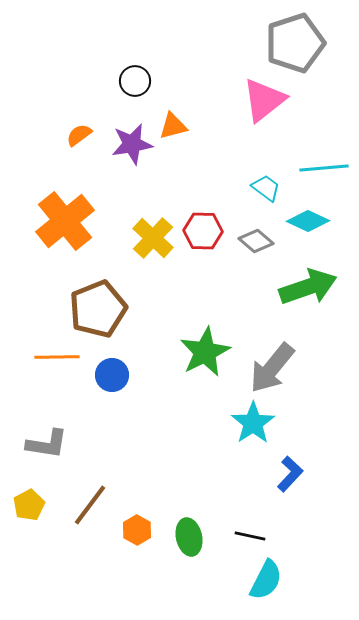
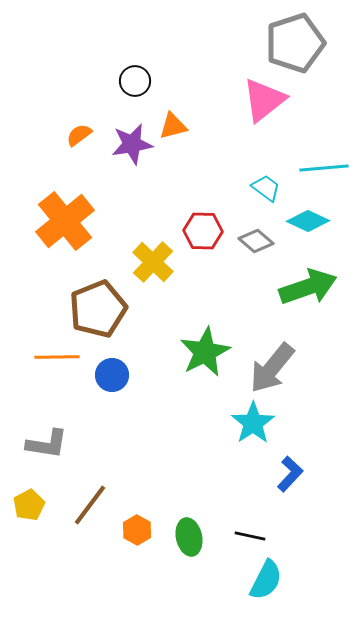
yellow cross: moved 24 px down
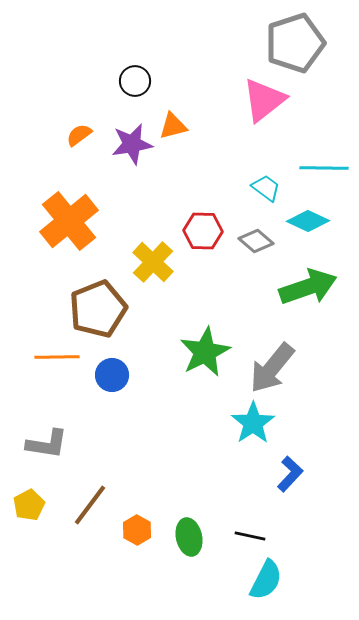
cyan line: rotated 6 degrees clockwise
orange cross: moved 4 px right
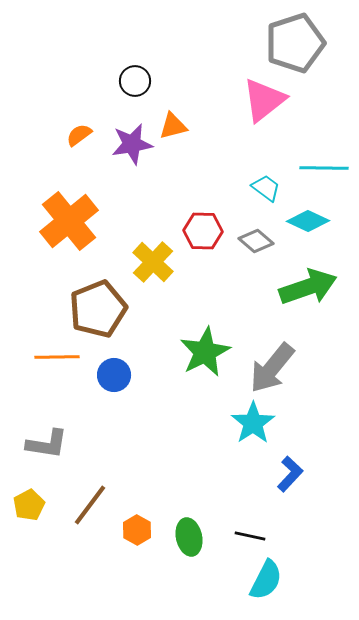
blue circle: moved 2 px right
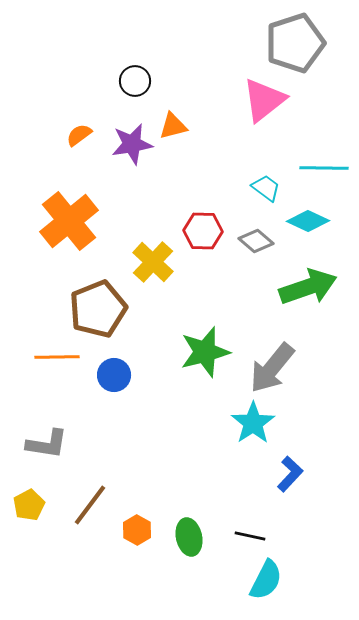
green star: rotated 12 degrees clockwise
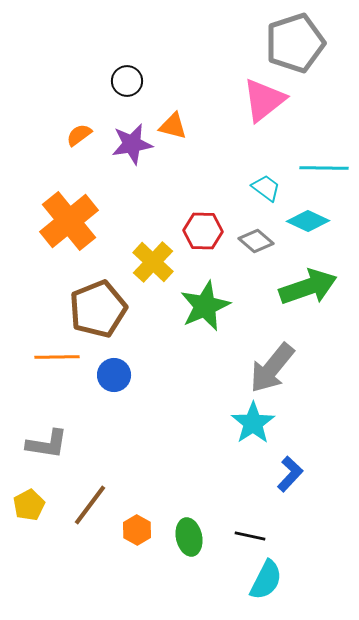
black circle: moved 8 px left
orange triangle: rotated 28 degrees clockwise
green star: moved 46 px up; rotated 9 degrees counterclockwise
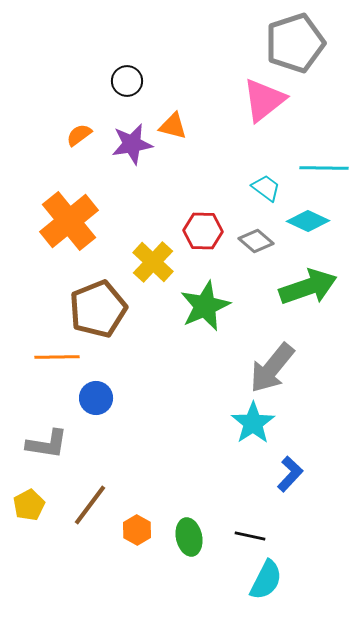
blue circle: moved 18 px left, 23 px down
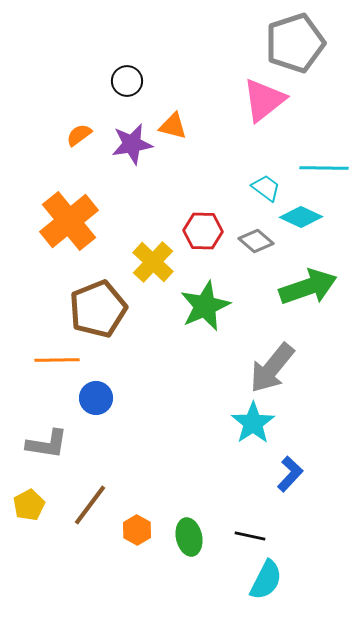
cyan diamond: moved 7 px left, 4 px up
orange line: moved 3 px down
